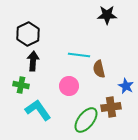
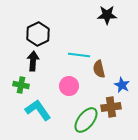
black hexagon: moved 10 px right
blue star: moved 4 px left, 1 px up
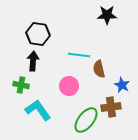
black hexagon: rotated 25 degrees counterclockwise
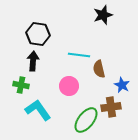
black star: moved 4 px left; rotated 18 degrees counterclockwise
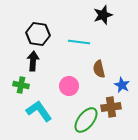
cyan line: moved 13 px up
cyan L-shape: moved 1 px right, 1 px down
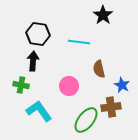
black star: rotated 18 degrees counterclockwise
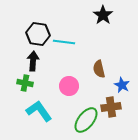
cyan line: moved 15 px left
green cross: moved 4 px right, 2 px up
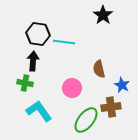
pink circle: moved 3 px right, 2 px down
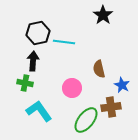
black hexagon: moved 1 px up; rotated 20 degrees counterclockwise
